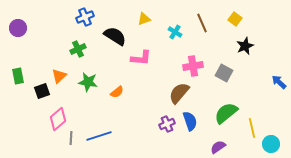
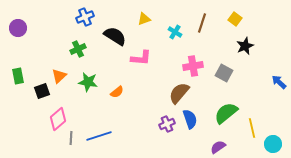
brown line: rotated 42 degrees clockwise
blue semicircle: moved 2 px up
cyan circle: moved 2 px right
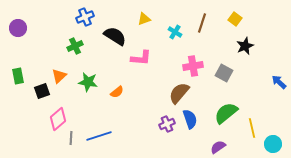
green cross: moved 3 px left, 3 px up
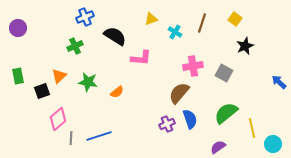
yellow triangle: moved 7 px right
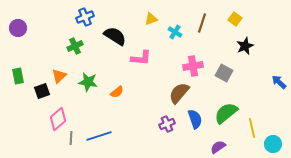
blue semicircle: moved 5 px right
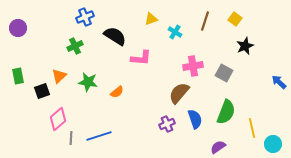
brown line: moved 3 px right, 2 px up
green semicircle: moved 1 px up; rotated 150 degrees clockwise
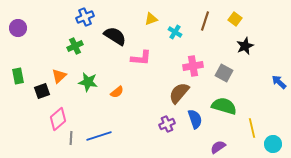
green semicircle: moved 2 px left, 6 px up; rotated 95 degrees counterclockwise
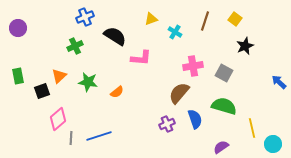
purple semicircle: moved 3 px right
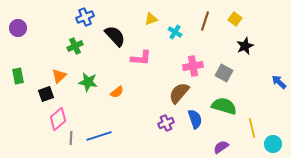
black semicircle: rotated 15 degrees clockwise
black square: moved 4 px right, 3 px down
purple cross: moved 1 px left, 1 px up
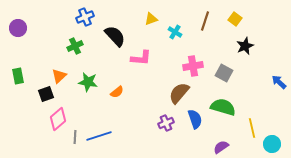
green semicircle: moved 1 px left, 1 px down
gray line: moved 4 px right, 1 px up
cyan circle: moved 1 px left
